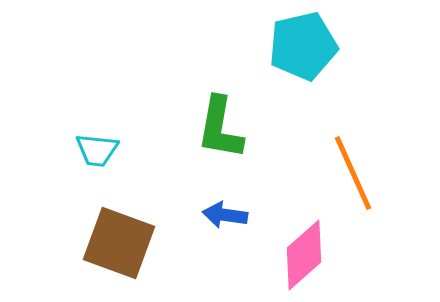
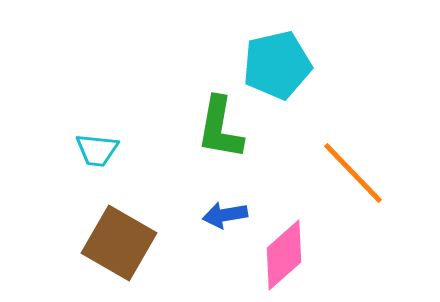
cyan pentagon: moved 26 px left, 19 px down
orange line: rotated 20 degrees counterclockwise
blue arrow: rotated 18 degrees counterclockwise
brown square: rotated 10 degrees clockwise
pink diamond: moved 20 px left
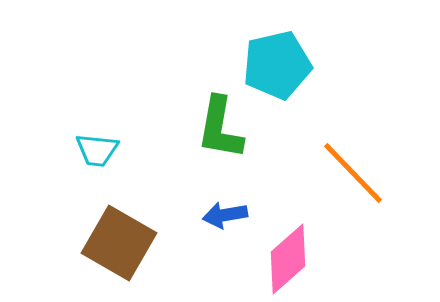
pink diamond: moved 4 px right, 4 px down
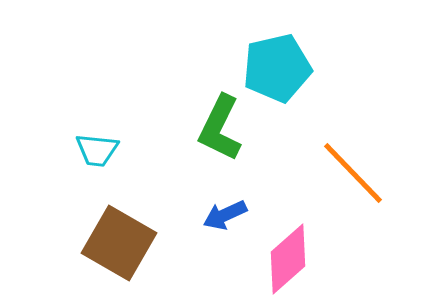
cyan pentagon: moved 3 px down
green L-shape: rotated 16 degrees clockwise
blue arrow: rotated 15 degrees counterclockwise
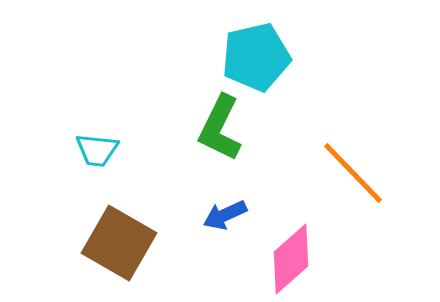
cyan pentagon: moved 21 px left, 11 px up
pink diamond: moved 3 px right
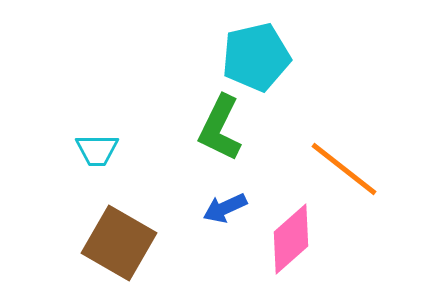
cyan trapezoid: rotated 6 degrees counterclockwise
orange line: moved 9 px left, 4 px up; rotated 8 degrees counterclockwise
blue arrow: moved 7 px up
pink diamond: moved 20 px up
